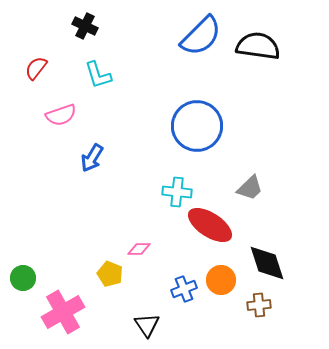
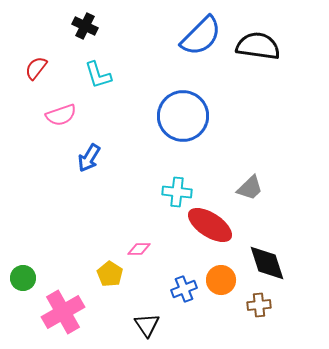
blue circle: moved 14 px left, 10 px up
blue arrow: moved 3 px left
yellow pentagon: rotated 10 degrees clockwise
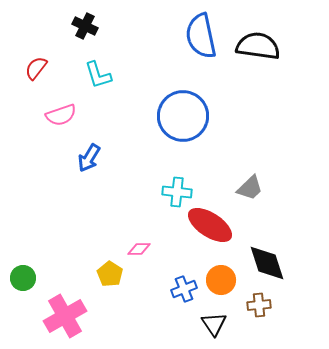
blue semicircle: rotated 123 degrees clockwise
pink cross: moved 2 px right, 4 px down
black triangle: moved 67 px right, 1 px up
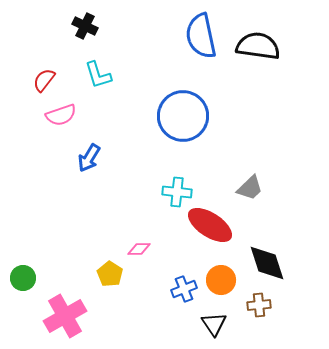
red semicircle: moved 8 px right, 12 px down
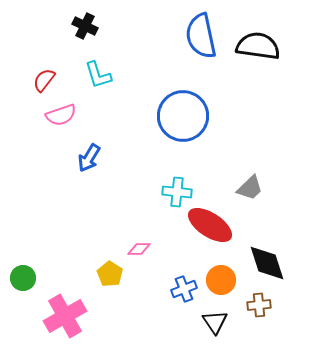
black triangle: moved 1 px right, 2 px up
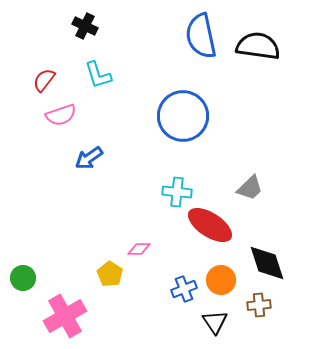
blue arrow: rotated 24 degrees clockwise
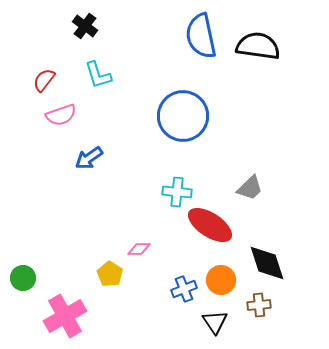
black cross: rotated 10 degrees clockwise
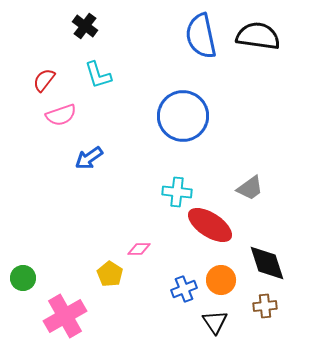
black semicircle: moved 10 px up
gray trapezoid: rotated 8 degrees clockwise
brown cross: moved 6 px right, 1 px down
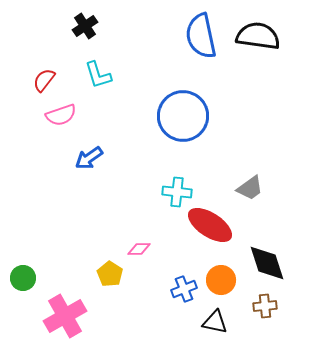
black cross: rotated 20 degrees clockwise
black triangle: rotated 44 degrees counterclockwise
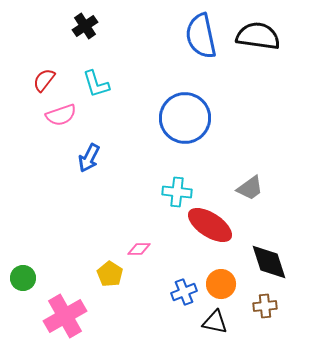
cyan L-shape: moved 2 px left, 9 px down
blue circle: moved 2 px right, 2 px down
blue arrow: rotated 28 degrees counterclockwise
black diamond: moved 2 px right, 1 px up
orange circle: moved 4 px down
blue cross: moved 3 px down
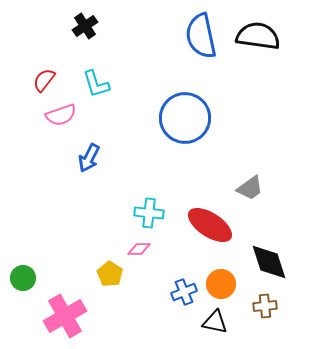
cyan cross: moved 28 px left, 21 px down
